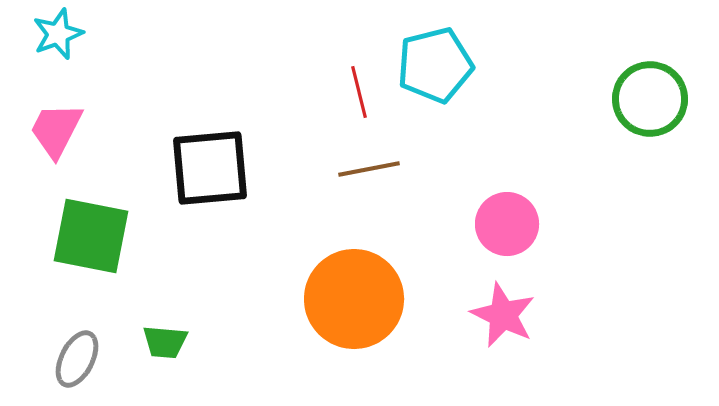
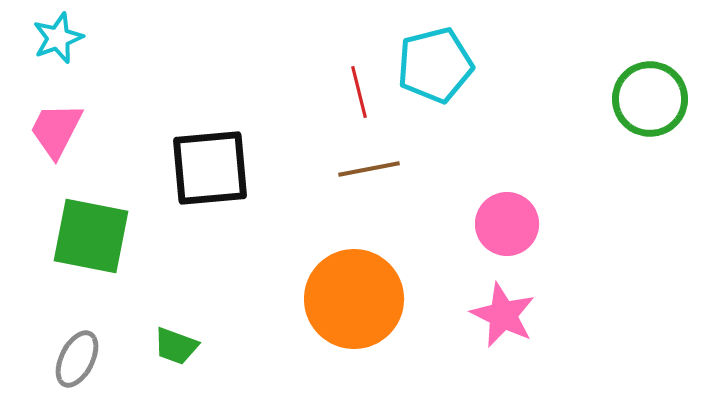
cyan star: moved 4 px down
green trapezoid: moved 11 px right, 4 px down; rotated 15 degrees clockwise
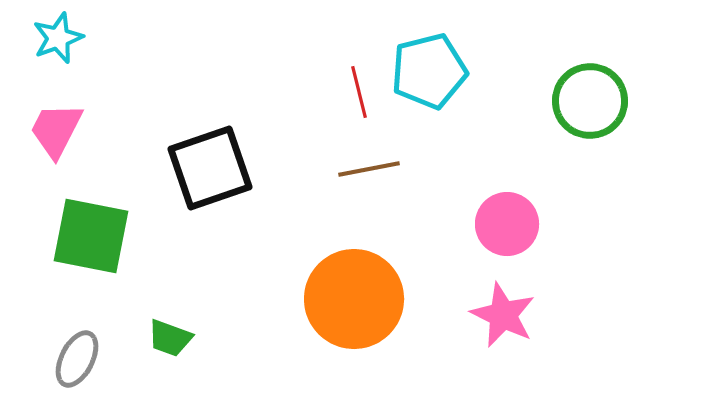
cyan pentagon: moved 6 px left, 6 px down
green circle: moved 60 px left, 2 px down
black square: rotated 14 degrees counterclockwise
green trapezoid: moved 6 px left, 8 px up
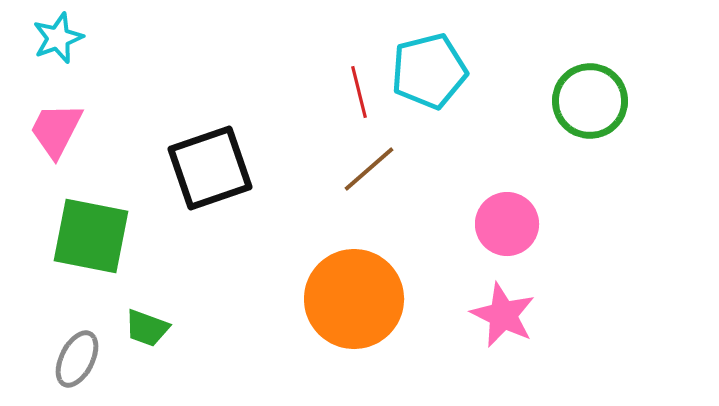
brown line: rotated 30 degrees counterclockwise
green trapezoid: moved 23 px left, 10 px up
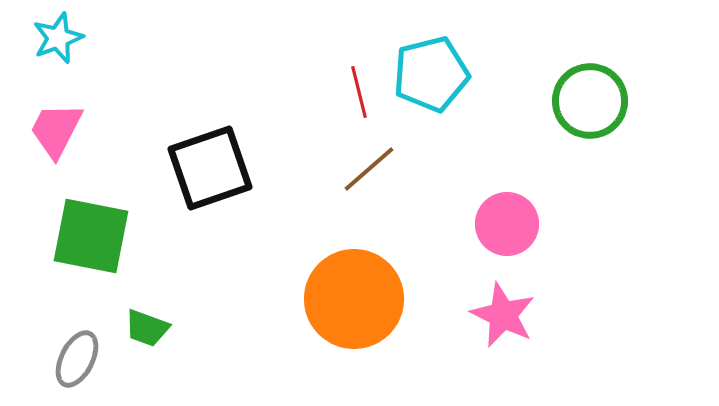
cyan pentagon: moved 2 px right, 3 px down
